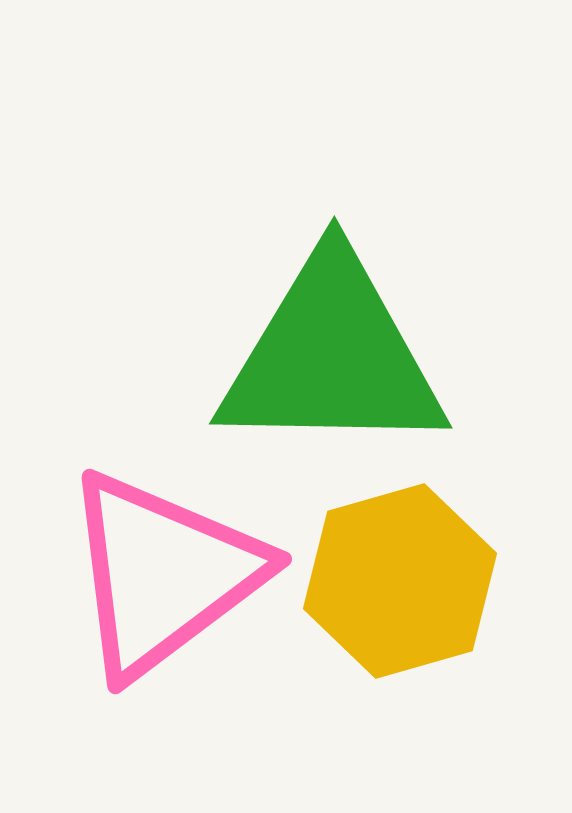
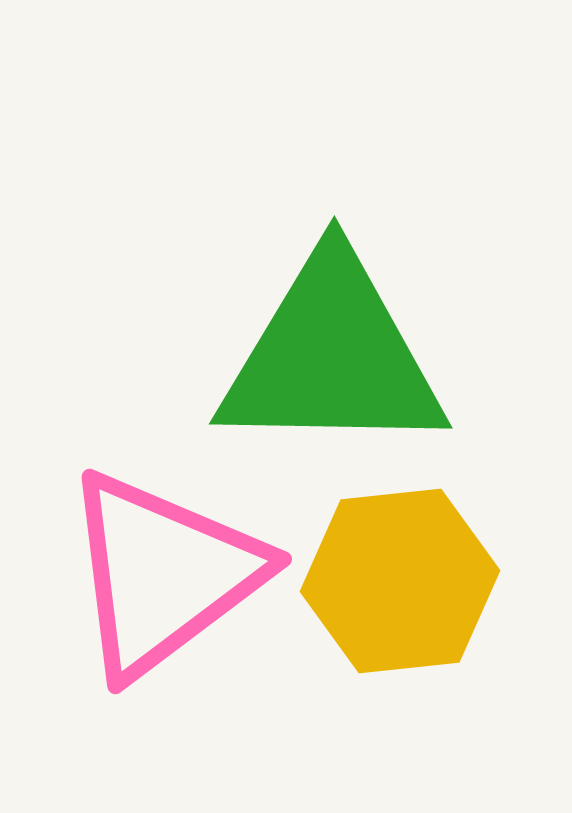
yellow hexagon: rotated 10 degrees clockwise
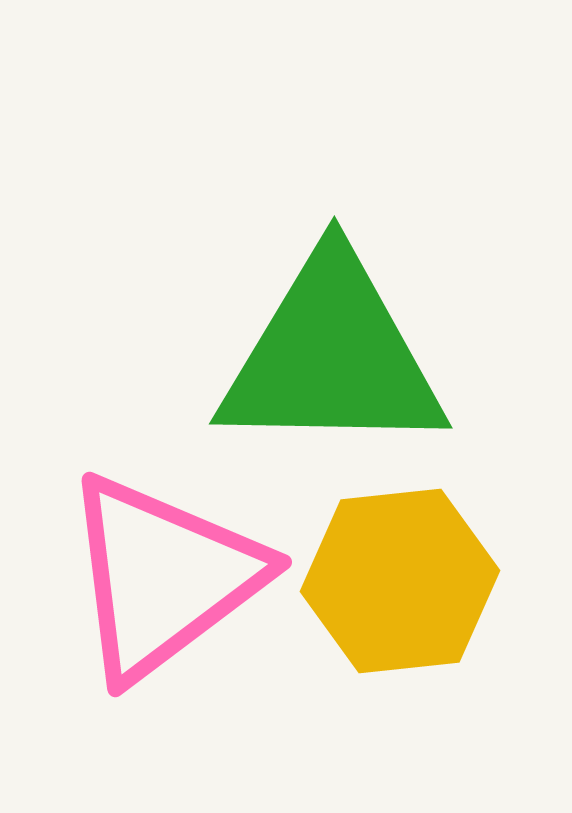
pink triangle: moved 3 px down
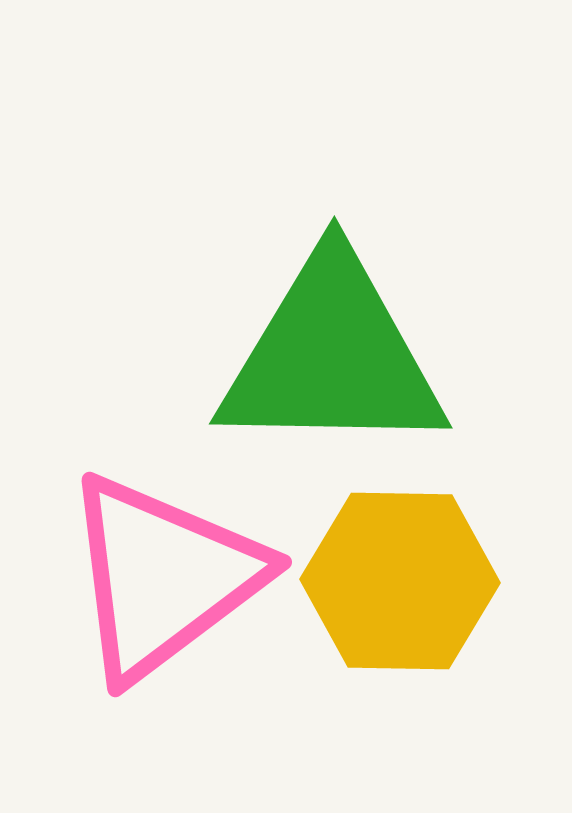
yellow hexagon: rotated 7 degrees clockwise
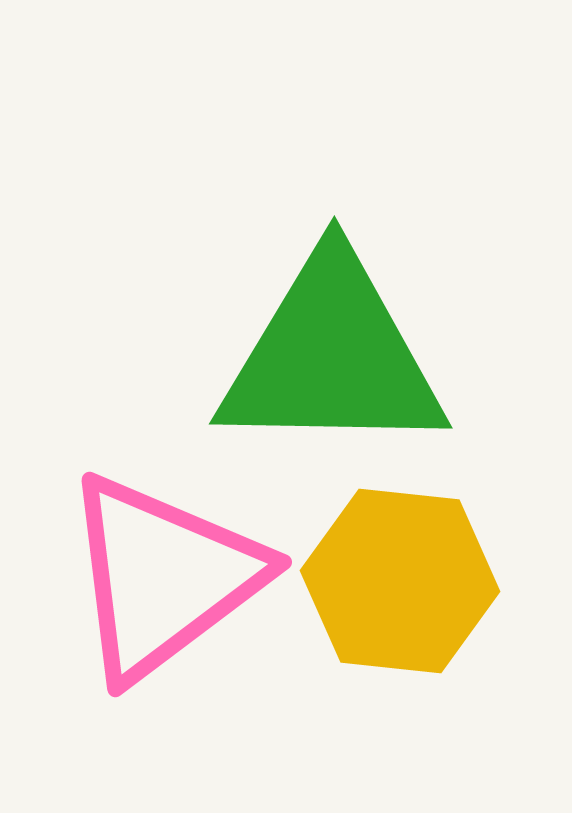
yellow hexagon: rotated 5 degrees clockwise
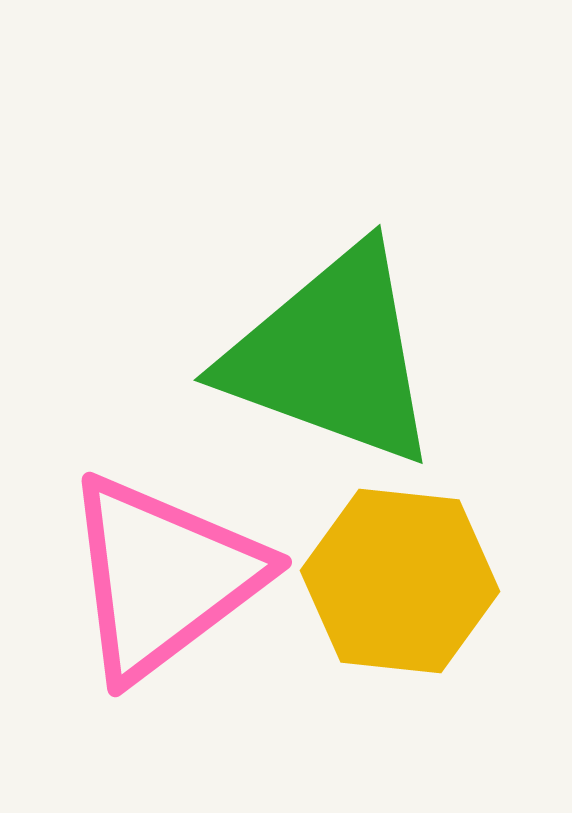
green triangle: rotated 19 degrees clockwise
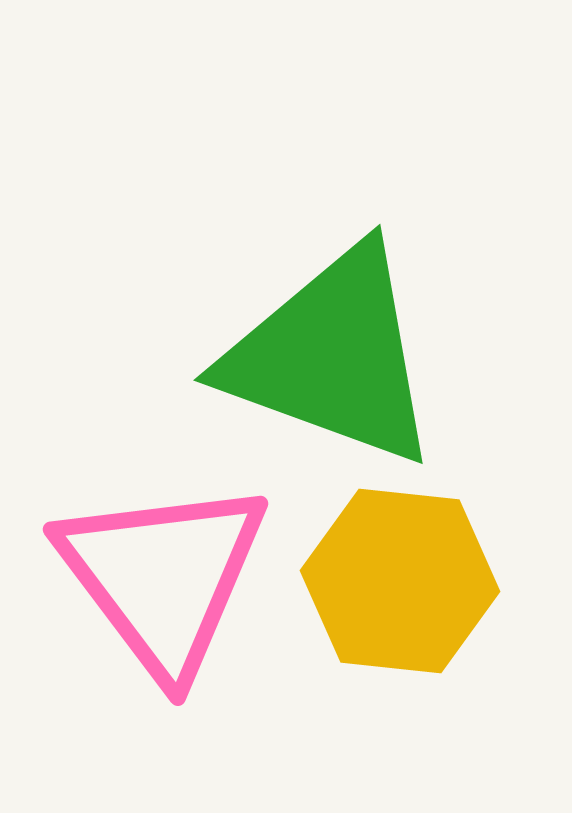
pink triangle: rotated 30 degrees counterclockwise
